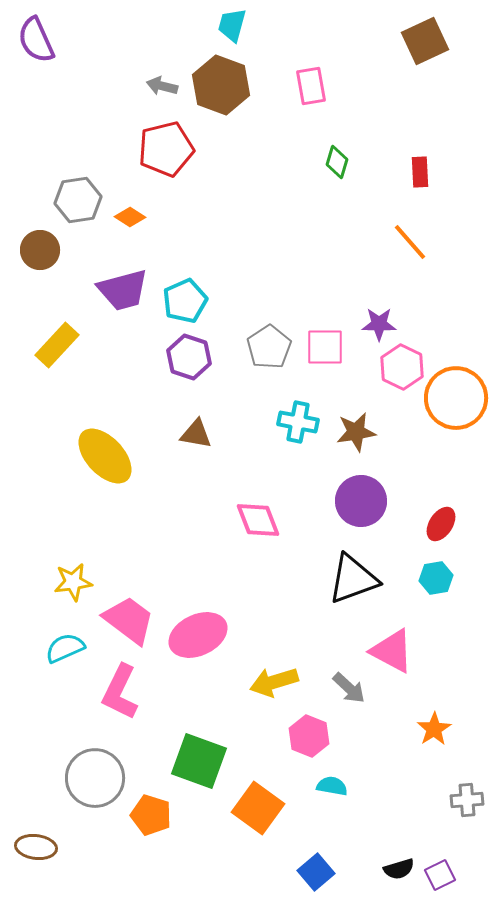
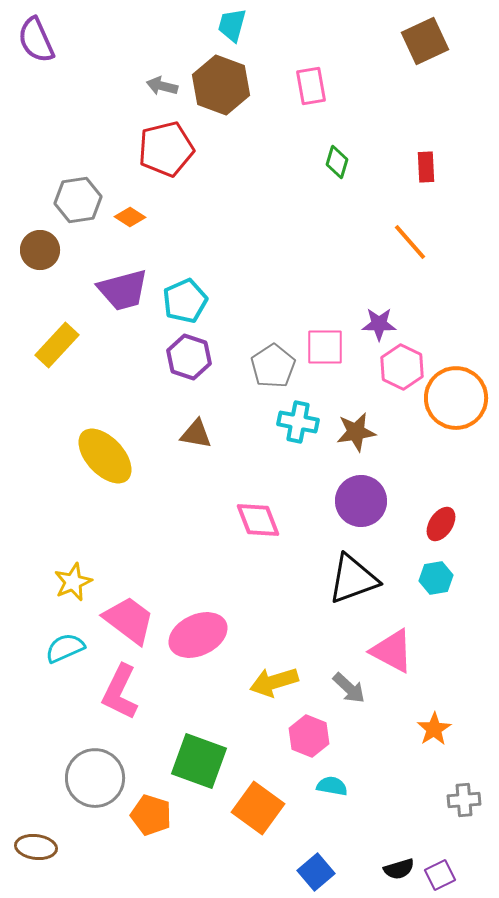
red rectangle at (420, 172): moved 6 px right, 5 px up
gray pentagon at (269, 347): moved 4 px right, 19 px down
yellow star at (73, 582): rotated 15 degrees counterclockwise
gray cross at (467, 800): moved 3 px left
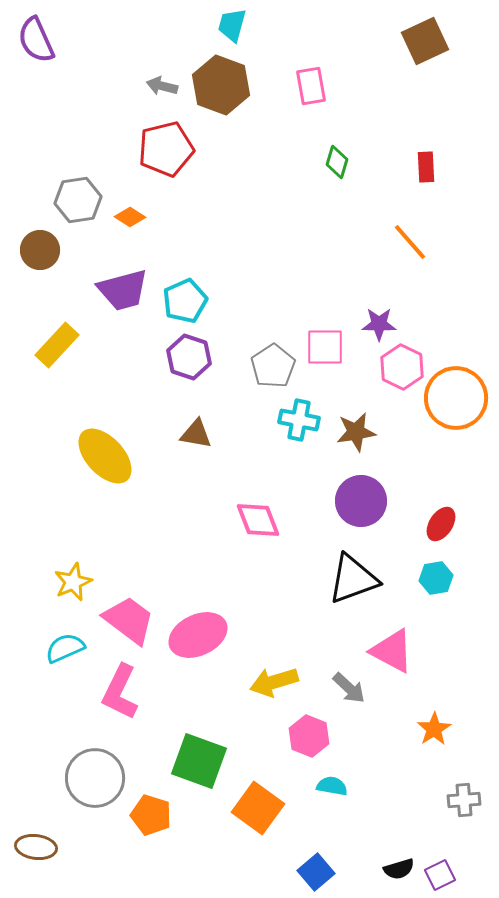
cyan cross at (298, 422): moved 1 px right, 2 px up
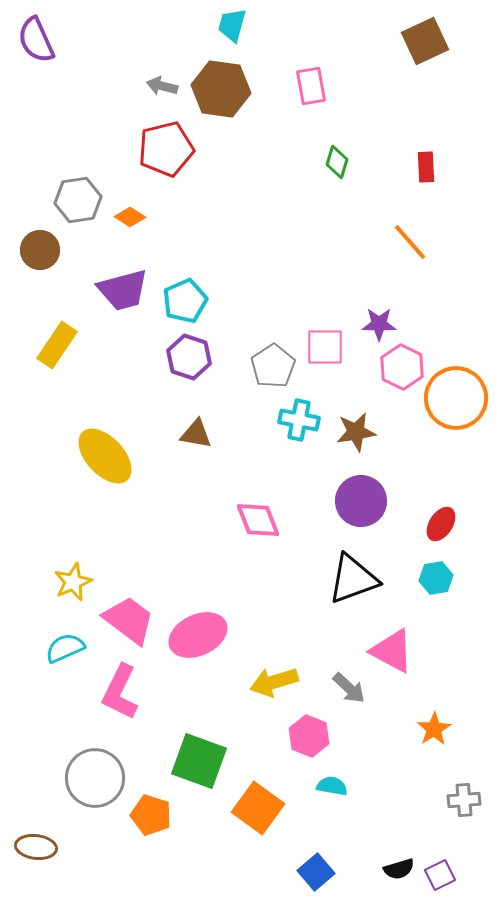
brown hexagon at (221, 85): moved 4 px down; rotated 12 degrees counterclockwise
yellow rectangle at (57, 345): rotated 9 degrees counterclockwise
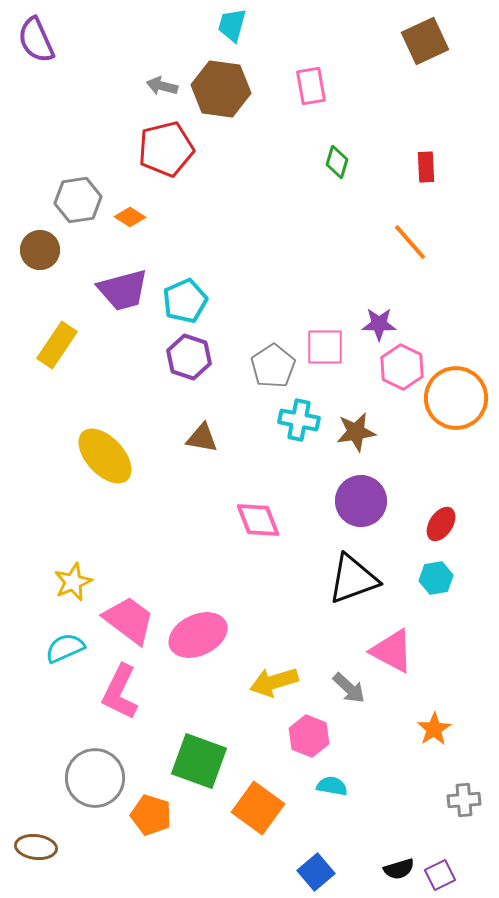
brown triangle at (196, 434): moved 6 px right, 4 px down
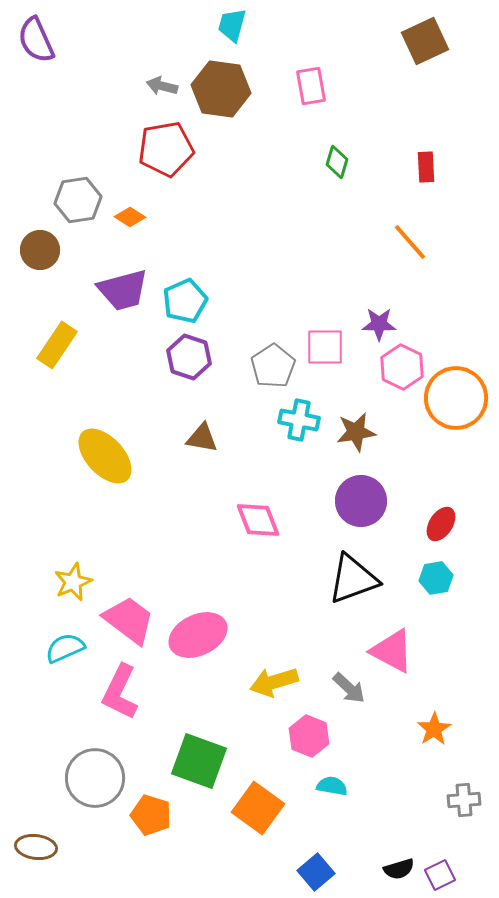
red pentagon at (166, 149): rotated 4 degrees clockwise
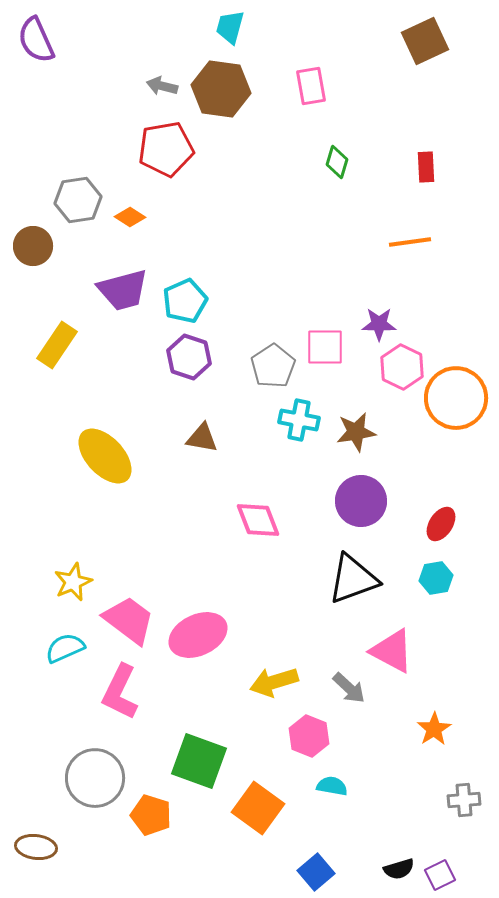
cyan trapezoid at (232, 25): moved 2 px left, 2 px down
orange line at (410, 242): rotated 57 degrees counterclockwise
brown circle at (40, 250): moved 7 px left, 4 px up
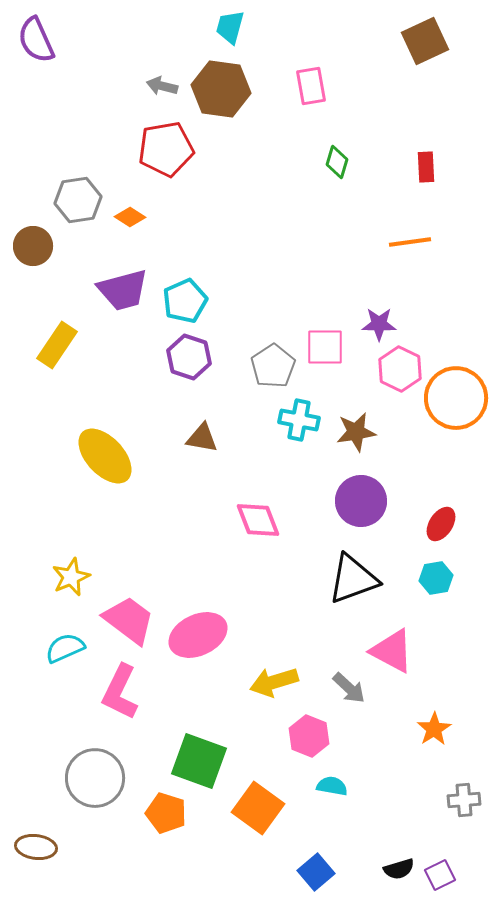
pink hexagon at (402, 367): moved 2 px left, 2 px down
yellow star at (73, 582): moved 2 px left, 5 px up
orange pentagon at (151, 815): moved 15 px right, 2 px up
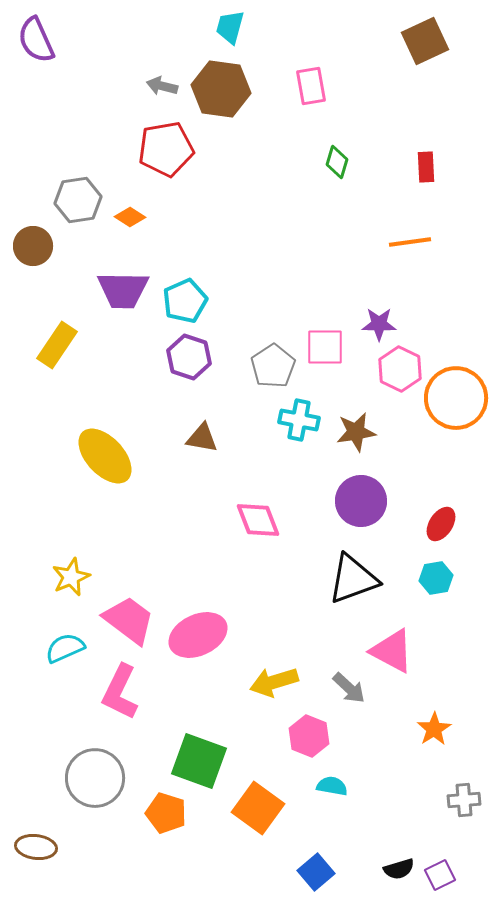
purple trapezoid at (123, 290): rotated 16 degrees clockwise
